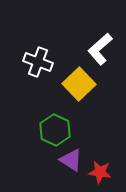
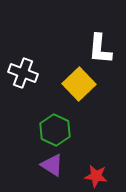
white L-shape: rotated 44 degrees counterclockwise
white cross: moved 15 px left, 11 px down
purple triangle: moved 19 px left, 5 px down
red star: moved 4 px left, 4 px down
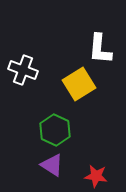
white cross: moved 3 px up
yellow square: rotated 12 degrees clockwise
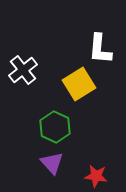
white cross: rotated 32 degrees clockwise
green hexagon: moved 3 px up
purple triangle: moved 2 px up; rotated 15 degrees clockwise
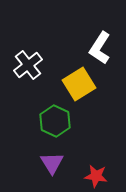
white L-shape: moved 1 px up; rotated 28 degrees clockwise
white cross: moved 5 px right, 5 px up
green hexagon: moved 6 px up
purple triangle: rotated 10 degrees clockwise
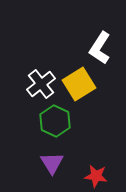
white cross: moved 13 px right, 19 px down
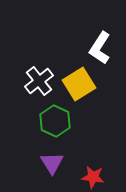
white cross: moved 2 px left, 3 px up
red star: moved 3 px left, 1 px down
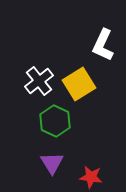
white L-shape: moved 3 px right, 3 px up; rotated 8 degrees counterclockwise
red star: moved 2 px left
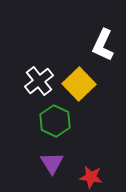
yellow square: rotated 12 degrees counterclockwise
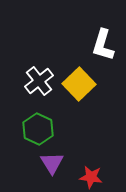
white L-shape: rotated 8 degrees counterclockwise
green hexagon: moved 17 px left, 8 px down
